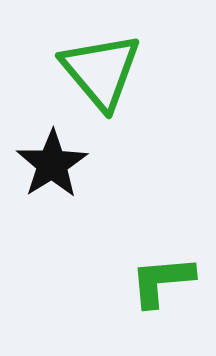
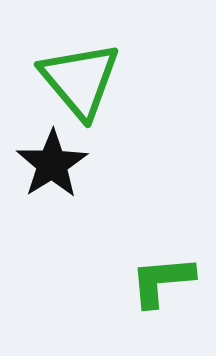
green triangle: moved 21 px left, 9 px down
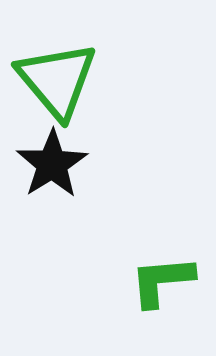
green triangle: moved 23 px left
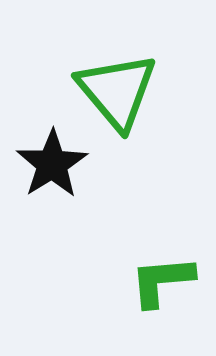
green triangle: moved 60 px right, 11 px down
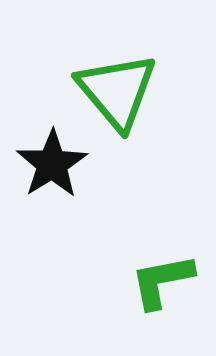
green L-shape: rotated 6 degrees counterclockwise
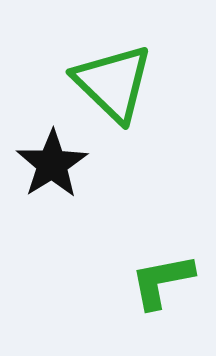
green triangle: moved 4 px left, 8 px up; rotated 6 degrees counterclockwise
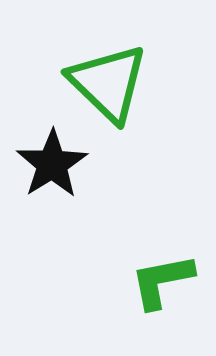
green triangle: moved 5 px left
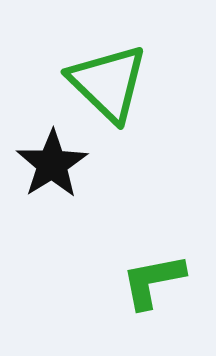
green L-shape: moved 9 px left
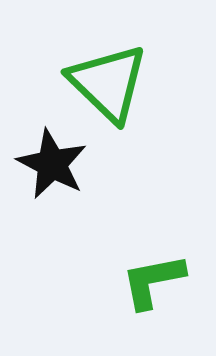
black star: rotated 12 degrees counterclockwise
